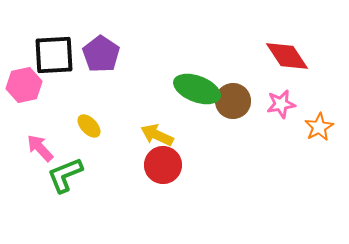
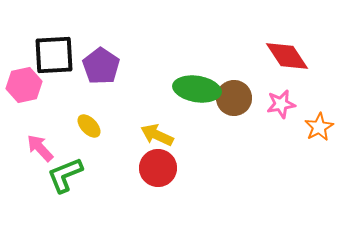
purple pentagon: moved 12 px down
green ellipse: rotated 12 degrees counterclockwise
brown circle: moved 1 px right, 3 px up
red circle: moved 5 px left, 3 px down
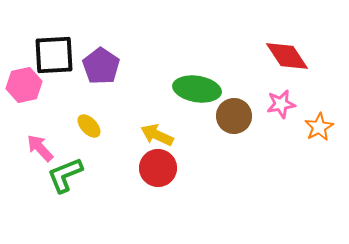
brown circle: moved 18 px down
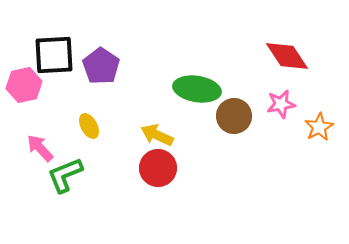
yellow ellipse: rotated 15 degrees clockwise
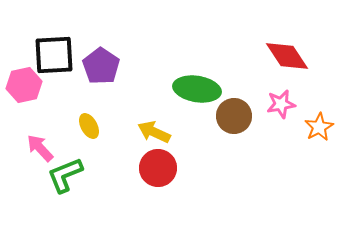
yellow arrow: moved 3 px left, 3 px up
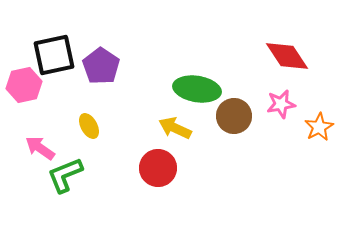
black square: rotated 9 degrees counterclockwise
yellow arrow: moved 21 px right, 4 px up
pink arrow: rotated 12 degrees counterclockwise
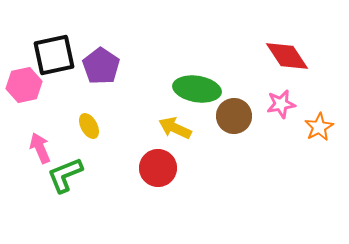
pink arrow: rotated 32 degrees clockwise
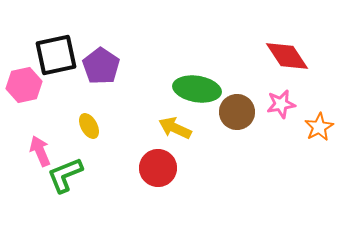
black square: moved 2 px right
brown circle: moved 3 px right, 4 px up
pink arrow: moved 3 px down
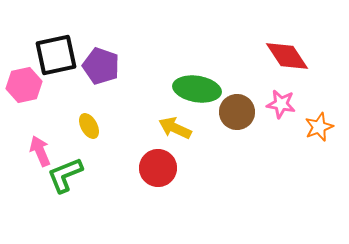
purple pentagon: rotated 15 degrees counterclockwise
pink star: rotated 20 degrees clockwise
orange star: rotated 8 degrees clockwise
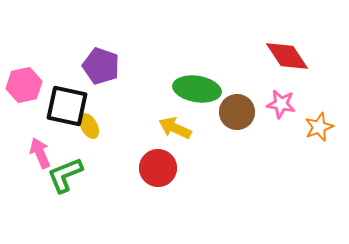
black square: moved 11 px right, 51 px down; rotated 24 degrees clockwise
pink arrow: moved 2 px down
